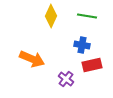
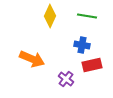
yellow diamond: moved 1 px left
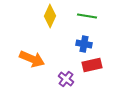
blue cross: moved 2 px right, 1 px up
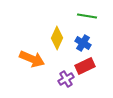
yellow diamond: moved 7 px right, 22 px down
blue cross: moved 1 px left, 1 px up; rotated 21 degrees clockwise
red rectangle: moved 7 px left, 1 px down; rotated 12 degrees counterclockwise
purple cross: rotated 21 degrees clockwise
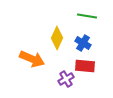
red rectangle: rotated 30 degrees clockwise
